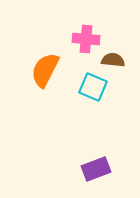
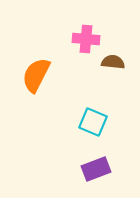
brown semicircle: moved 2 px down
orange semicircle: moved 9 px left, 5 px down
cyan square: moved 35 px down
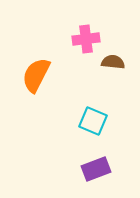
pink cross: rotated 12 degrees counterclockwise
cyan square: moved 1 px up
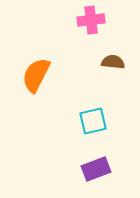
pink cross: moved 5 px right, 19 px up
cyan square: rotated 36 degrees counterclockwise
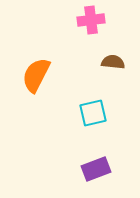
cyan square: moved 8 px up
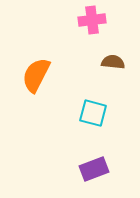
pink cross: moved 1 px right
cyan square: rotated 28 degrees clockwise
purple rectangle: moved 2 px left
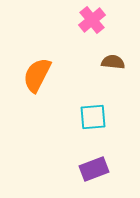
pink cross: rotated 32 degrees counterclockwise
orange semicircle: moved 1 px right
cyan square: moved 4 px down; rotated 20 degrees counterclockwise
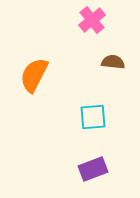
orange semicircle: moved 3 px left
purple rectangle: moved 1 px left
